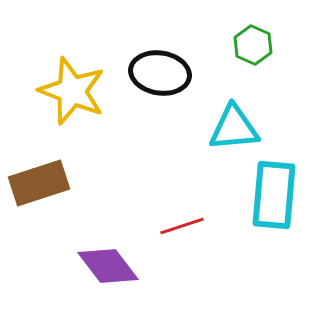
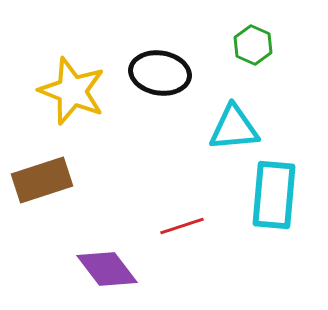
brown rectangle: moved 3 px right, 3 px up
purple diamond: moved 1 px left, 3 px down
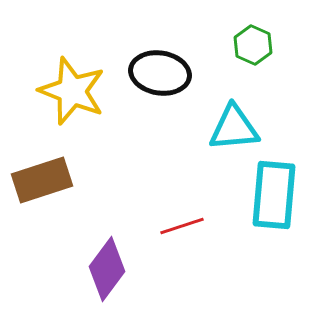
purple diamond: rotated 74 degrees clockwise
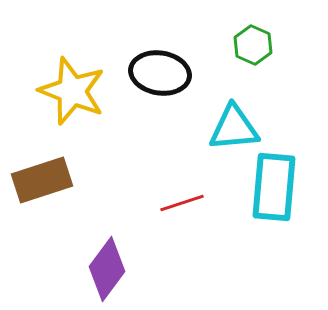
cyan rectangle: moved 8 px up
red line: moved 23 px up
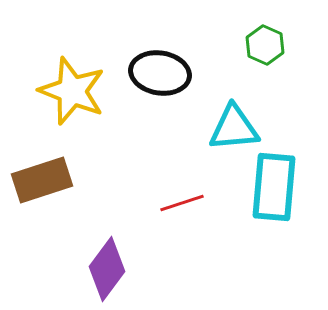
green hexagon: moved 12 px right
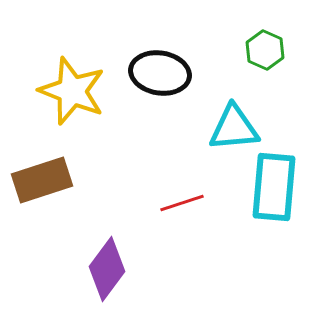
green hexagon: moved 5 px down
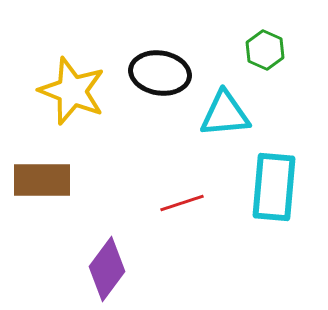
cyan triangle: moved 9 px left, 14 px up
brown rectangle: rotated 18 degrees clockwise
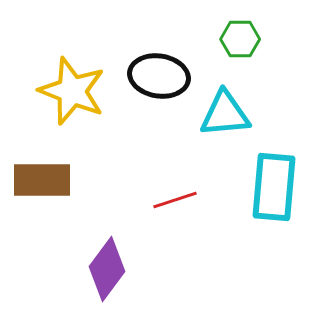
green hexagon: moved 25 px left, 11 px up; rotated 24 degrees counterclockwise
black ellipse: moved 1 px left, 3 px down
red line: moved 7 px left, 3 px up
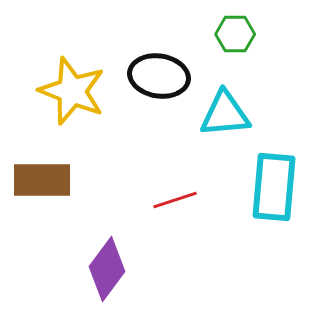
green hexagon: moved 5 px left, 5 px up
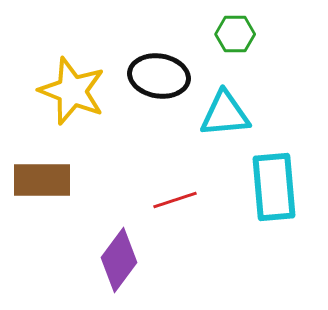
cyan rectangle: rotated 10 degrees counterclockwise
purple diamond: moved 12 px right, 9 px up
